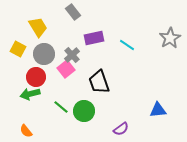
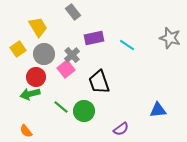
gray star: rotated 25 degrees counterclockwise
yellow square: rotated 28 degrees clockwise
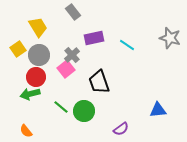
gray circle: moved 5 px left, 1 px down
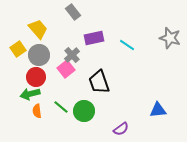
yellow trapezoid: moved 2 px down; rotated 10 degrees counterclockwise
orange semicircle: moved 11 px right, 20 px up; rotated 32 degrees clockwise
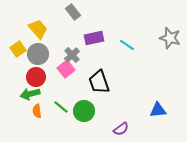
gray circle: moved 1 px left, 1 px up
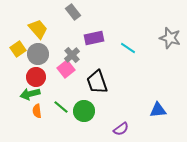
cyan line: moved 1 px right, 3 px down
black trapezoid: moved 2 px left
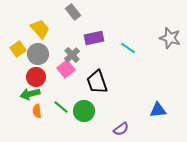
yellow trapezoid: moved 2 px right
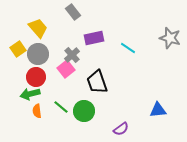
yellow trapezoid: moved 2 px left, 1 px up
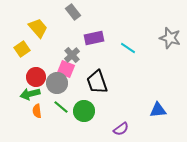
yellow square: moved 4 px right
gray circle: moved 19 px right, 29 px down
pink square: rotated 30 degrees counterclockwise
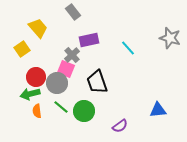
purple rectangle: moved 5 px left, 2 px down
cyan line: rotated 14 degrees clockwise
purple semicircle: moved 1 px left, 3 px up
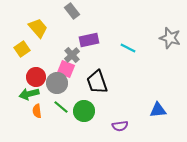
gray rectangle: moved 1 px left, 1 px up
cyan line: rotated 21 degrees counterclockwise
green arrow: moved 1 px left
purple semicircle: rotated 28 degrees clockwise
